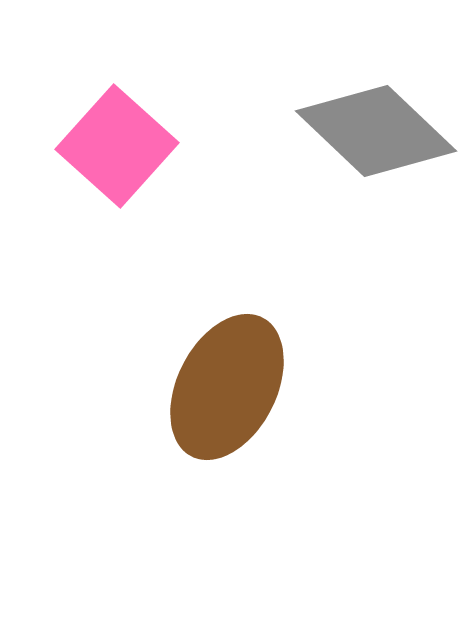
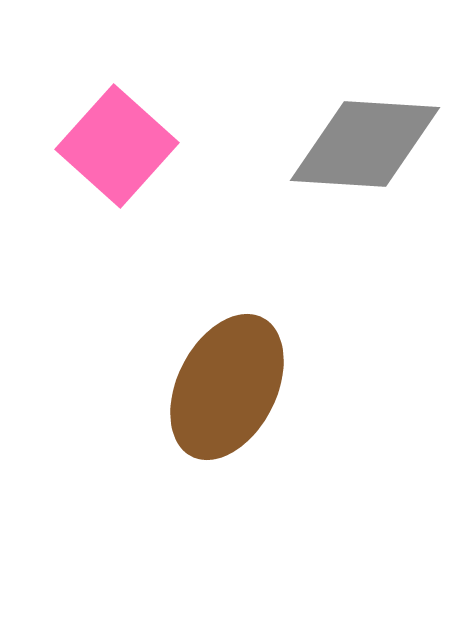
gray diamond: moved 11 px left, 13 px down; rotated 40 degrees counterclockwise
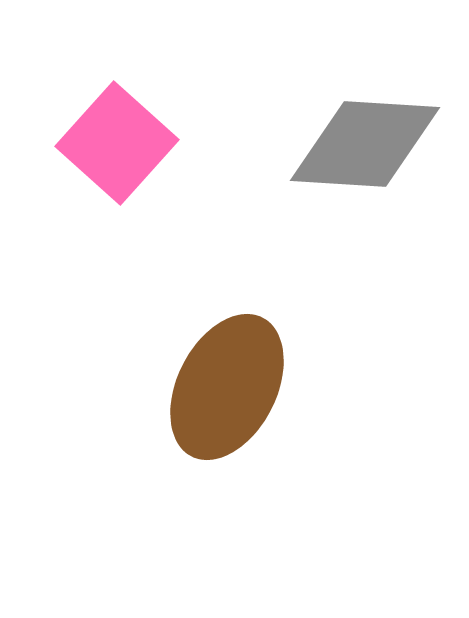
pink square: moved 3 px up
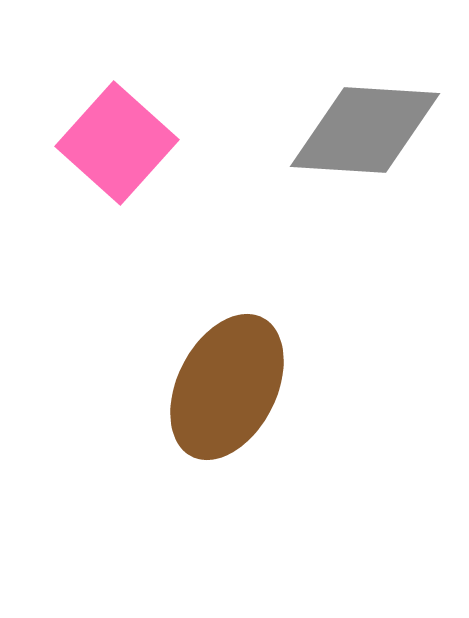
gray diamond: moved 14 px up
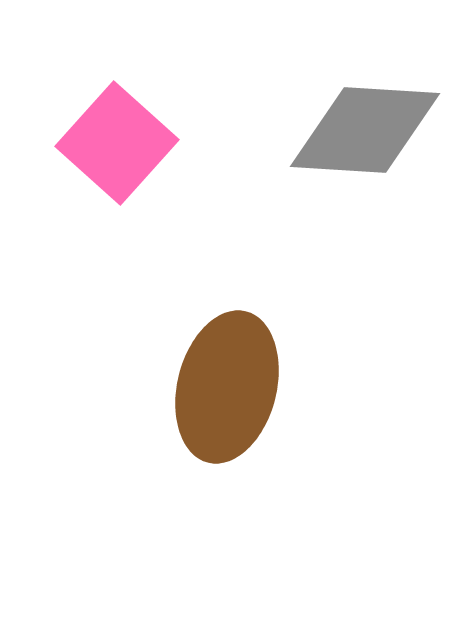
brown ellipse: rotated 13 degrees counterclockwise
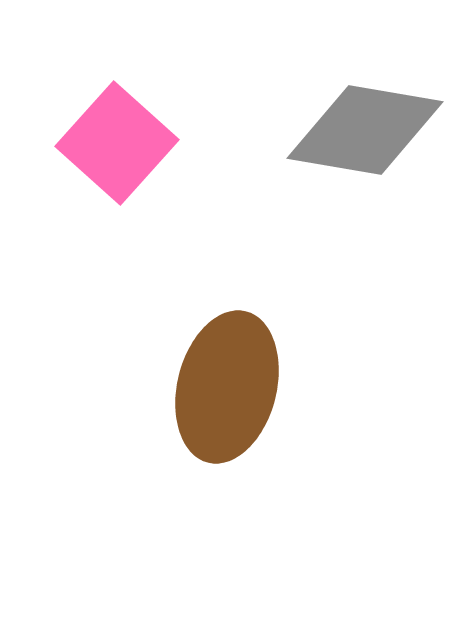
gray diamond: rotated 6 degrees clockwise
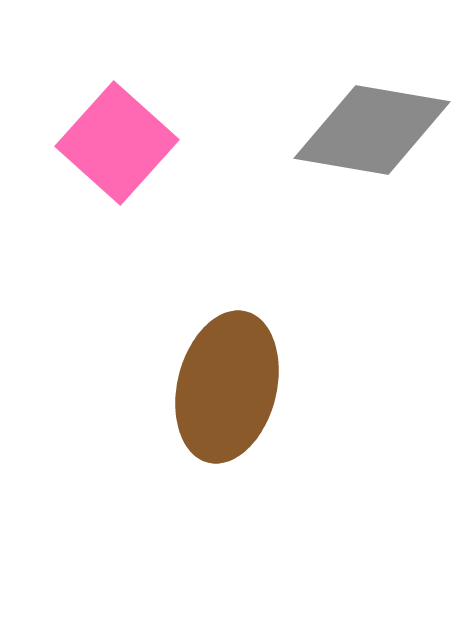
gray diamond: moved 7 px right
